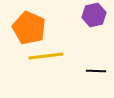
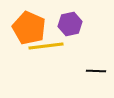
purple hexagon: moved 24 px left, 9 px down
yellow line: moved 10 px up
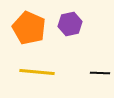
yellow line: moved 9 px left, 26 px down; rotated 12 degrees clockwise
black line: moved 4 px right, 2 px down
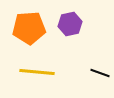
orange pentagon: rotated 28 degrees counterclockwise
black line: rotated 18 degrees clockwise
